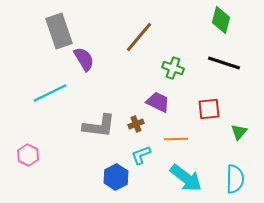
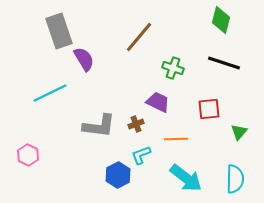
blue hexagon: moved 2 px right, 2 px up
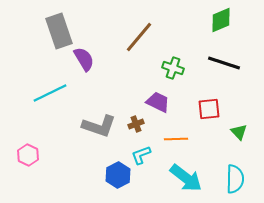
green diamond: rotated 52 degrees clockwise
gray L-shape: rotated 12 degrees clockwise
green triangle: rotated 24 degrees counterclockwise
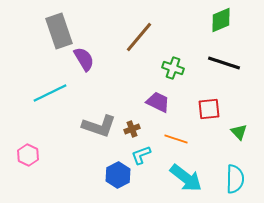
brown cross: moved 4 px left, 5 px down
orange line: rotated 20 degrees clockwise
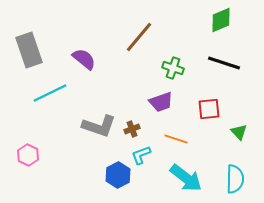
gray rectangle: moved 30 px left, 19 px down
purple semicircle: rotated 20 degrees counterclockwise
purple trapezoid: moved 3 px right; rotated 135 degrees clockwise
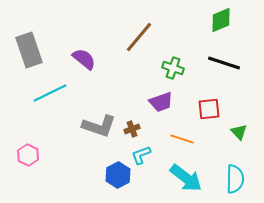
orange line: moved 6 px right
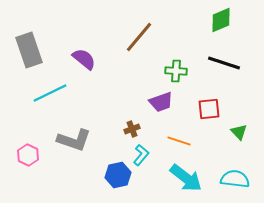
green cross: moved 3 px right, 3 px down; rotated 15 degrees counterclockwise
gray L-shape: moved 25 px left, 14 px down
orange line: moved 3 px left, 2 px down
cyan L-shape: rotated 150 degrees clockwise
blue hexagon: rotated 15 degrees clockwise
cyan semicircle: rotated 84 degrees counterclockwise
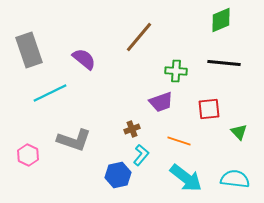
black line: rotated 12 degrees counterclockwise
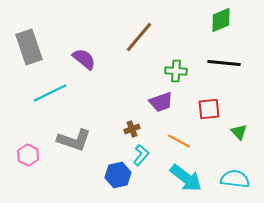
gray rectangle: moved 3 px up
orange line: rotated 10 degrees clockwise
